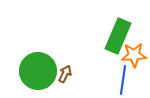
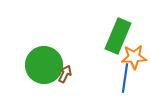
orange star: moved 2 px down
green circle: moved 6 px right, 6 px up
blue line: moved 2 px right, 2 px up
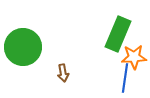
green rectangle: moved 2 px up
green circle: moved 21 px left, 18 px up
brown arrow: moved 2 px left, 1 px up; rotated 144 degrees clockwise
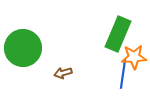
green circle: moved 1 px down
brown arrow: rotated 84 degrees clockwise
blue line: moved 2 px left, 4 px up
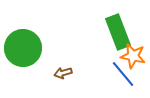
green rectangle: moved 2 px up; rotated 44 degrees counterclockwise
orange star: moved 1 px left, 1 px up; rotated 15 degrees clockwise
blue line: rotated 48 degrees counterclockwise
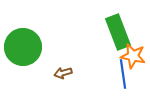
green circle: moved 1 px up
blue line: rotated 32 degrees clockwise
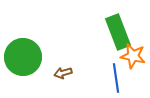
green circle: moved 10 px down
blue line: moved 7 px left, 4 px down
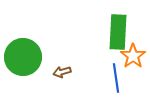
green rectangle: rotated 24 degrees clockwise
orange star: rotated 25 degrees clockwise
brown arrow: moved 1 px left, 1 px up
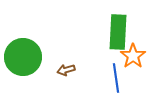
brown arrow: moved 4 px right, 2 px up
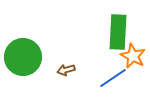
orange star: rotated 10 degrees counterclockwise
blue line: moved 3 px left; rotated 64 degrees clockwise
